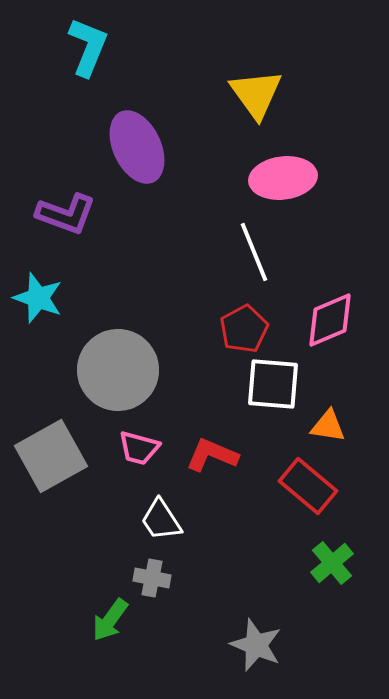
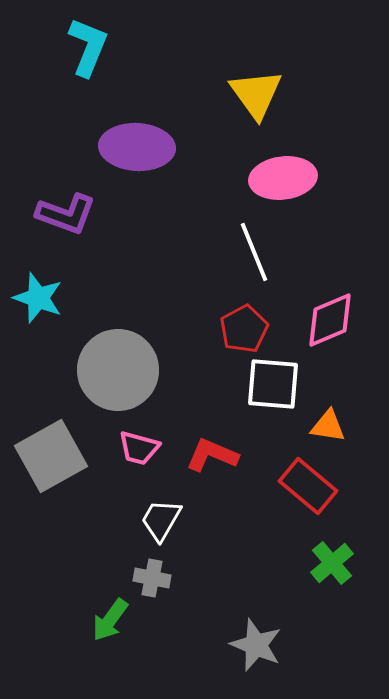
purple ellipse: rotated 62 degrees counterclockwise
white trapezoid: rotated 63 degrees clockwise
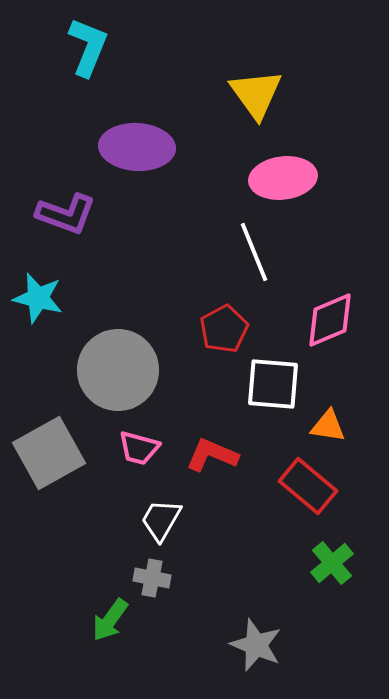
cyan star: rotated 6 degrees counterclockwise
red pentagon: moved 20 px left
gray square: moved 2 px left, 3 px up
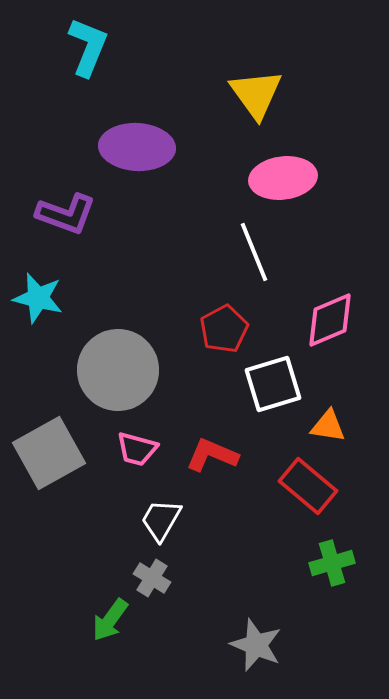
white square: rotated 22 degrees counterclockwise
pink trapezoid: moved 2 px left, 1 px down
green cross: rotated 24 degrees clockwise
gray cross: rotated 21 degrees clockwise
